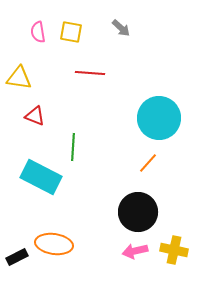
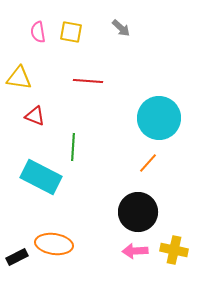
red line: moved 2 px left, 8 px down
pink arrow: rotated 10 degrees clockwise
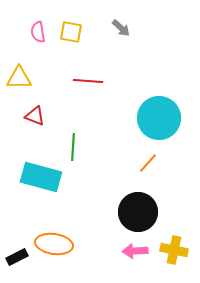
yellow triangle: rotated 8 degrees counterclockwise
cyan rectangle: rotated 12 degrees counterclockwise
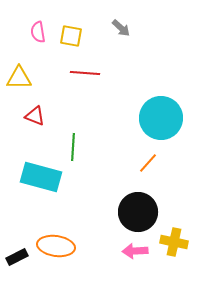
yellow square: moved 4 px down
red line: moved 3 px left, 8 px up
cyan circle: moved 2 px right
orange ellipse: moved 2 px right, 2 px down
yellow cross: moved 8 px up
